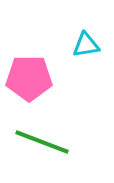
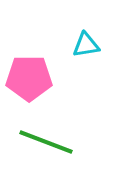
green line: moved 4 px right
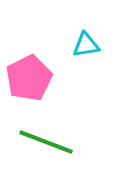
pink pentagon: rotated 27 degrees counterclockwise
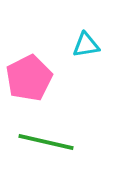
green line: rotated 8 degrees counterclockwise
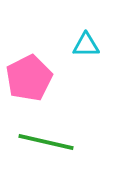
cyan triangle: rotated 8 degrees clockwise
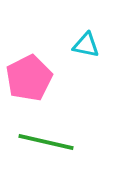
cyan triangle: rotated 12 degrees clockwise
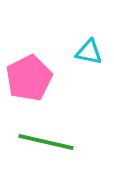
cyan triangle: moved 3 px right, 7 px down
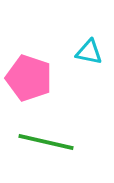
pink pentagon: rotated 27 degrees counterclockwise
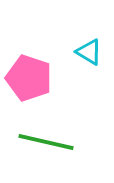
cyan triangle: rotated 20 degrees clockwise
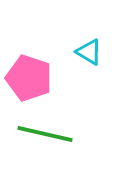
green line: moved 1 px left, 8 px up
